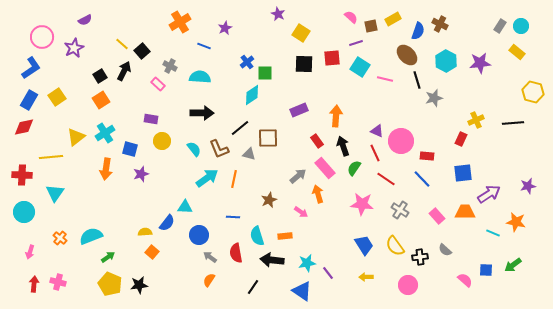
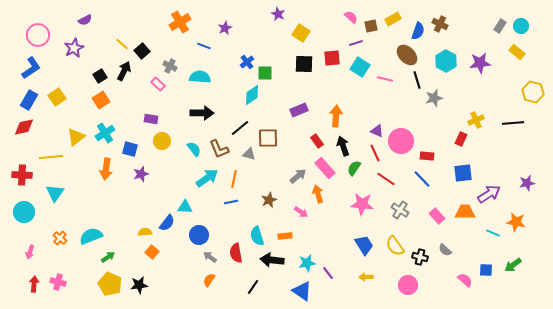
pink circle at (42, 37): moved 4 px left, 2 px up
purple star at (528, 186): moved 1 px left, 3 px up
blue line at (233, 217): moved 2 px left, 15 px up; rotated 16 degrees counterclockwise
black cross at (420, 257): rotated 21 degrees clockwise
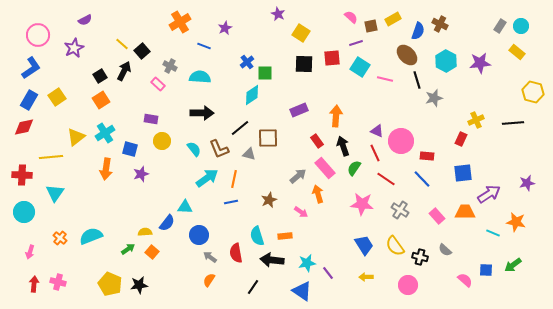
green arrow at (108, 257): moved 20 px right, 8 px up
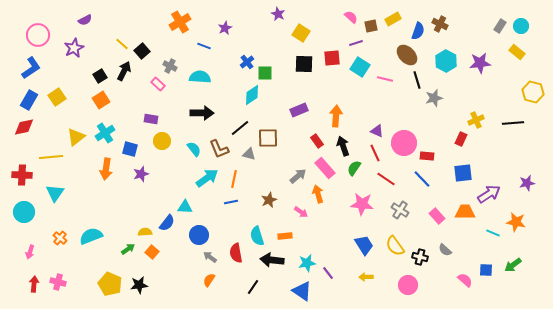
pink circle at (401, 141): moved 3 px right, 2 px down
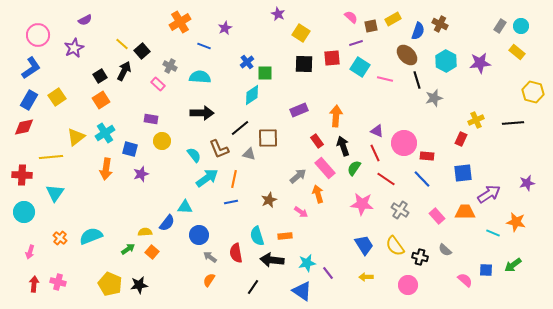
cyan semicircle at (194, 149): moved 6 px down
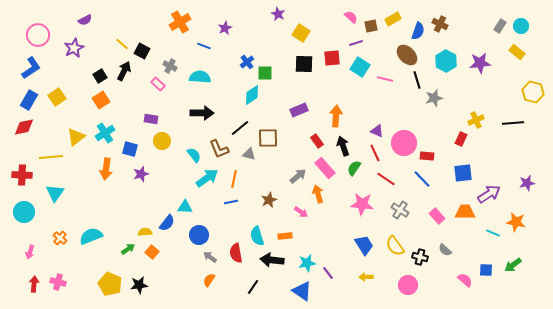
black square at (142, 51): rotated 21 degrees counterclockwise
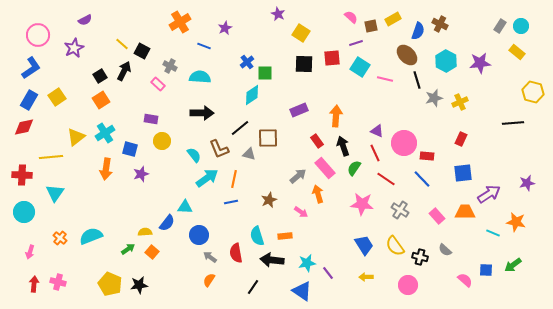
yellow cross at (476, 120): moved 16 px left, 18 px up
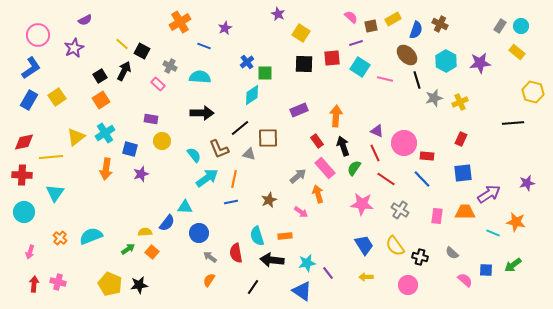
blue semicircle at (418, 31): moved 2 px left, 1 px up
red diamond at (24, 127): moved 15 px down
pink rectangle at (437, 216): rotated 49 degrees clockwise
blue circle at (199, 235): moved 2 px up
gray semicircle at (445, 250): moved 7 px right, 3 px down
